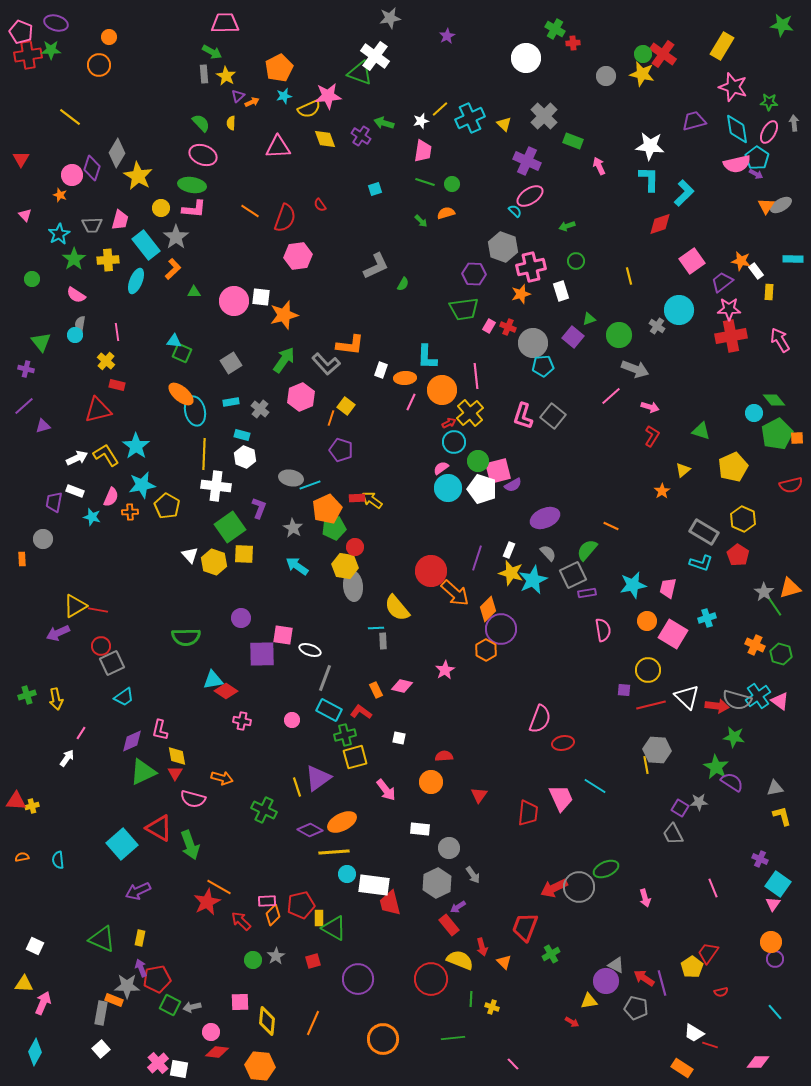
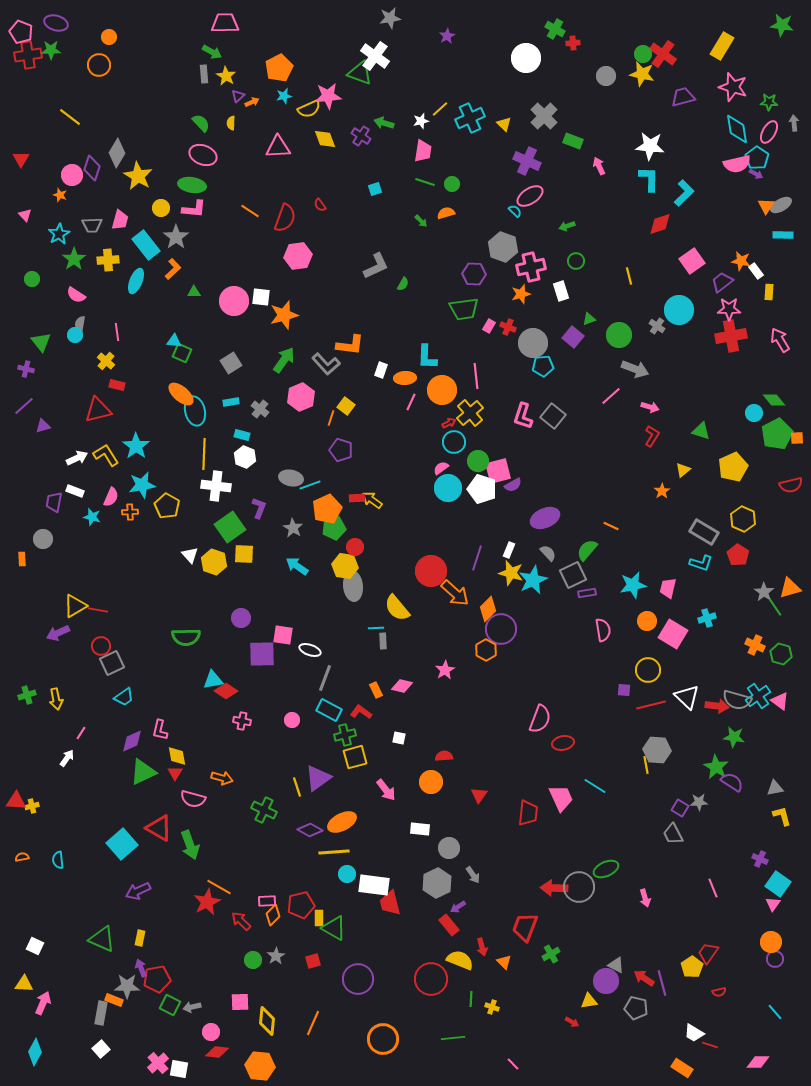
purple trapezoid at (694, 121): moved 11 px left, 24 px up
cyan rectangle at (793, 259): moved 10 px left, 24 px up
red arrow at (554, 888): rotated 28 degrees clockwise
red semicircle at (721, 992): moved 2 px left
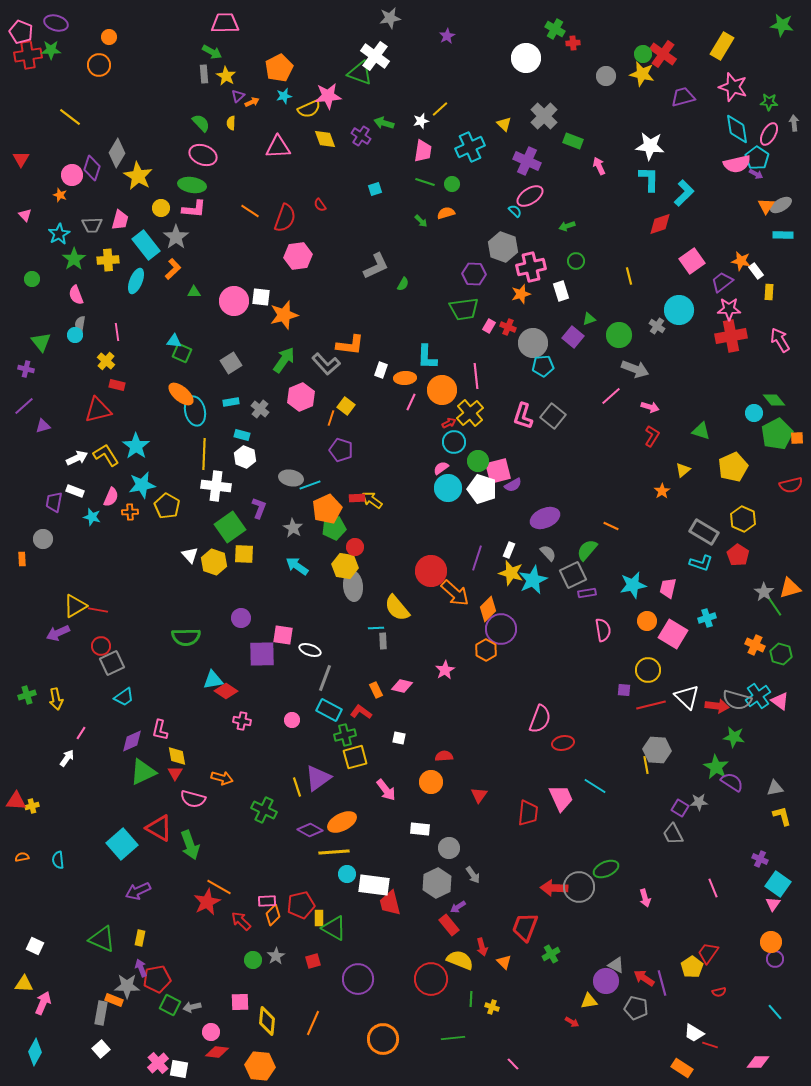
cyan cross at (470, 118): moved 29 px down
pink ellipse at (769, 132): moved 2 px down
pink semicircle at (76, 295): rotated 36 degrees clockwise
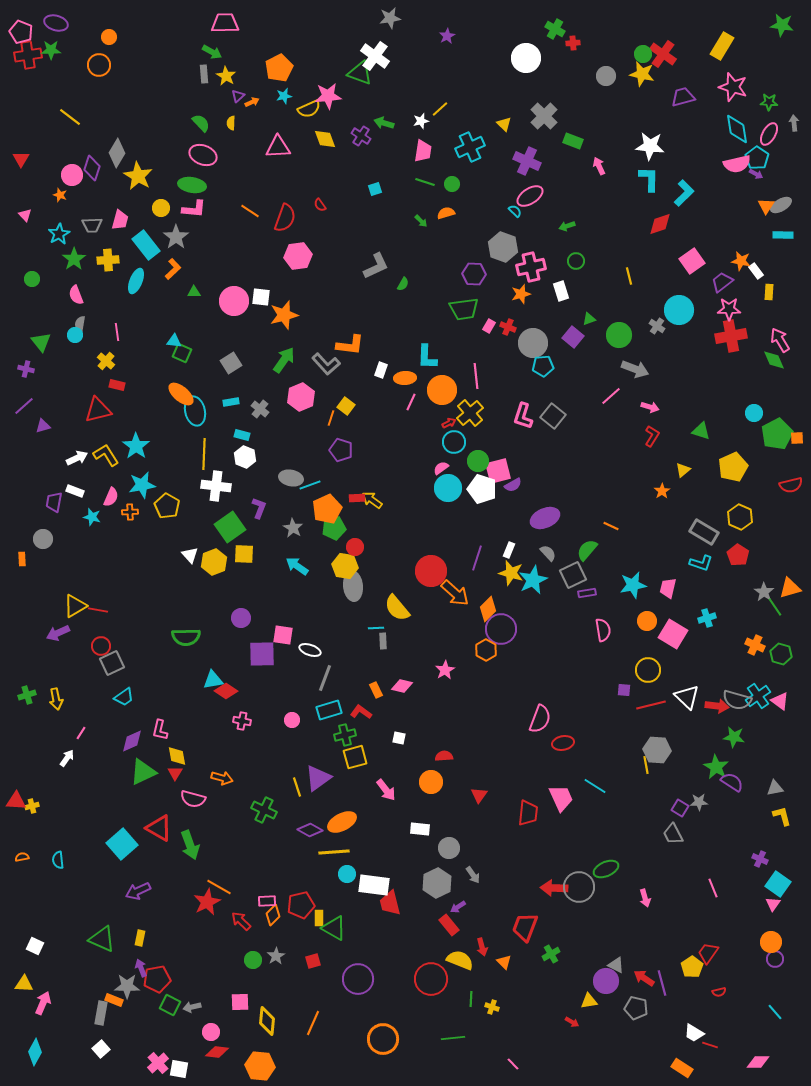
green diamond at (774, 400): moved 40 px up; rotated 15 degrees clockwise
yellow hexagon at (743, 519): moved 3 px left, 2 px up
yellow hexagon at (214, 562): rotated 20 degrees clockwise
cyan rectangle at (329, 710): rotated 45 degrees counterclockwise
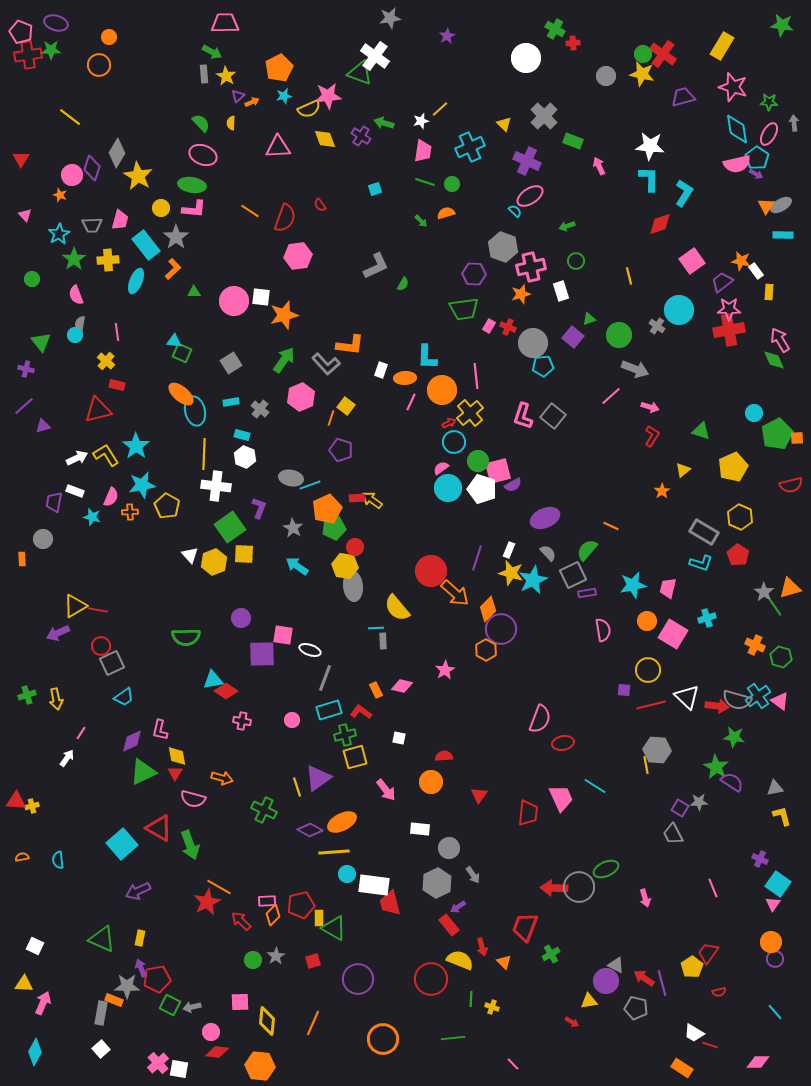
cyan L-shape at (684, 193): rotated 12 degrees counterclockwise
red cross at (731, 336): moved 2 px left, 6 px up
green hexagon at (781, 654): moved 3 px down
